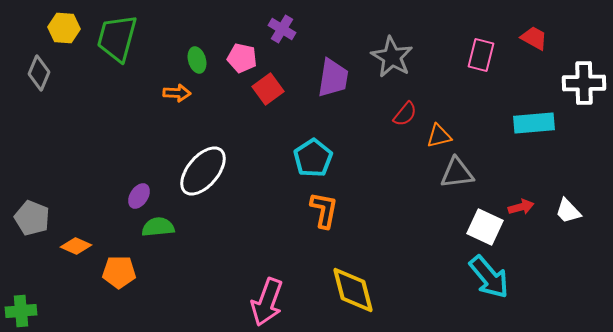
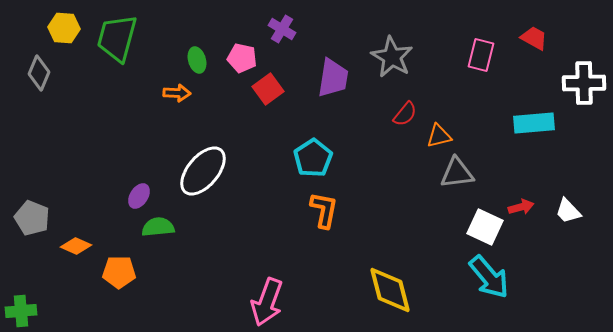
yellow diamond: moved 37 px right
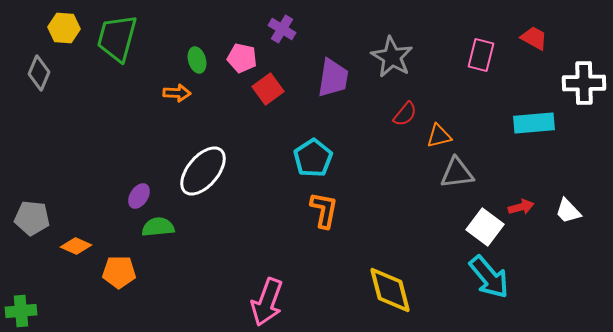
gray pentagon: rotated 16 degrees counterclockwise
white square: rotated 12 degrees clockwise
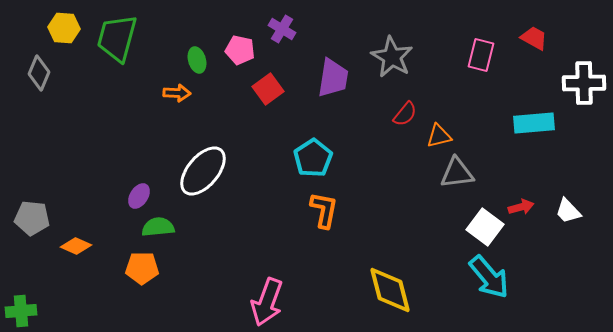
pink pentagon: moved 2 px left, 8 px up
orange pentagon: moved 23 px right, 4 px up
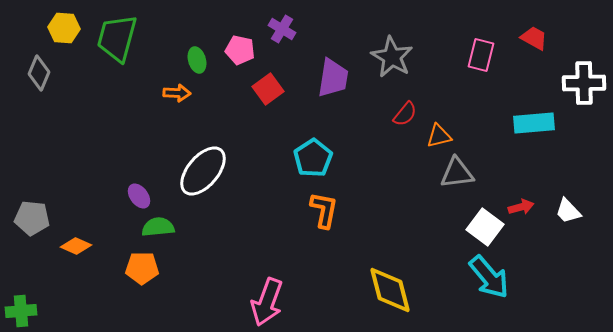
purple ellipse: rotated 70 degrees counterclockwise
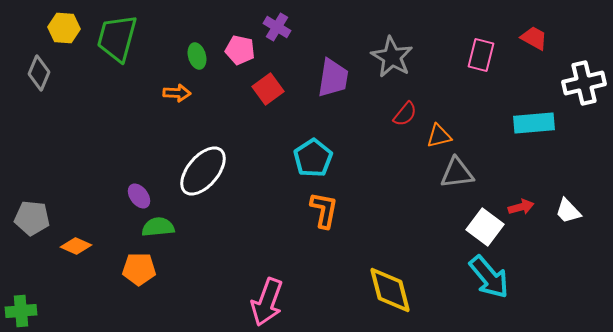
purple cross: moved 5 px left, 2 px up
green ellipse: moved 4 px up
white cross: rotated 12 degrees counterclockwise
orange pentagon: moved 3 px left, 1 px down
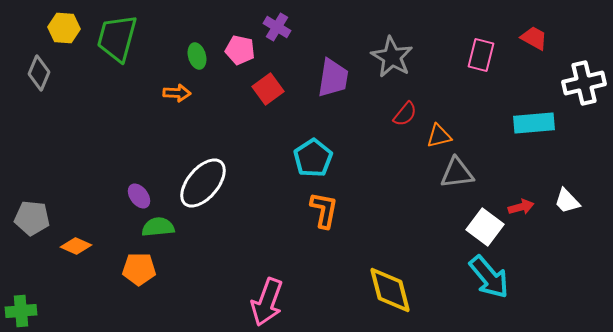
white ellipse: moved 12 px down
white trapezoid: moved 1 px left, 10 px up
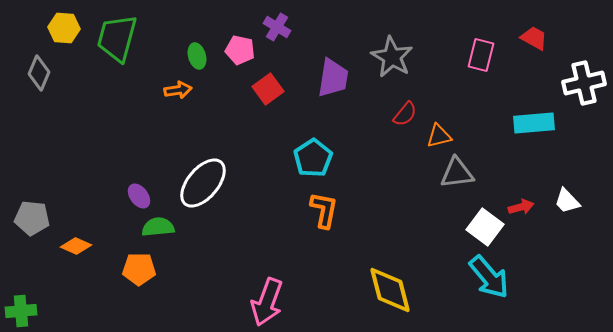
orange arrow: moved 1 px right, 3 px up; rotated 12 degrees counterclockwise
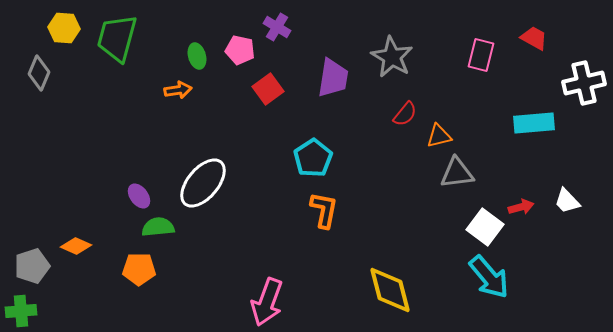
gray pentagon: moved 48 px down; rotated 24 degrees counterclockwise
